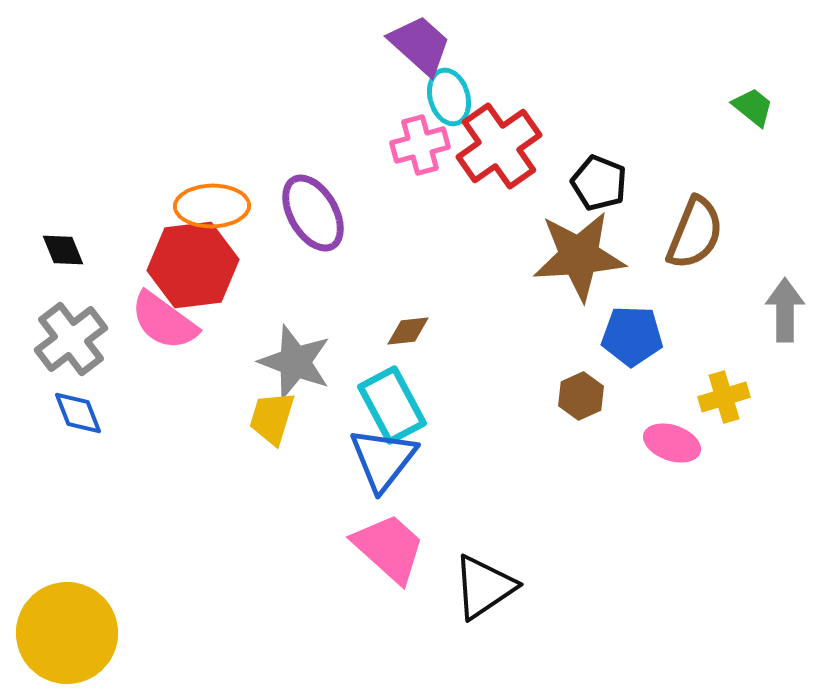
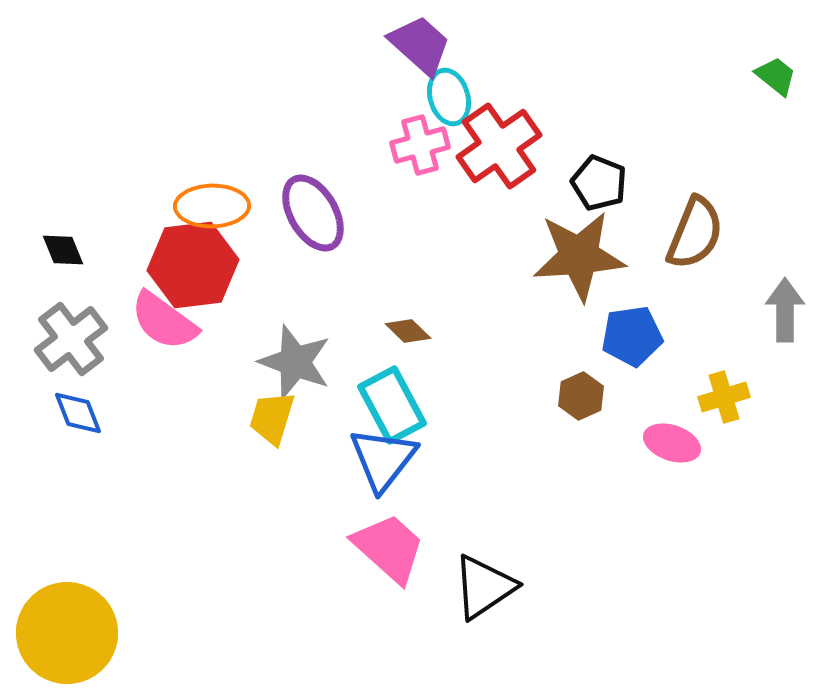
green trapezoid: moved 23 px right, 31 px up
brown diamond: rotated 51 degrees clockwise
blue pentagon: rotated 10 degrees counterclockwise
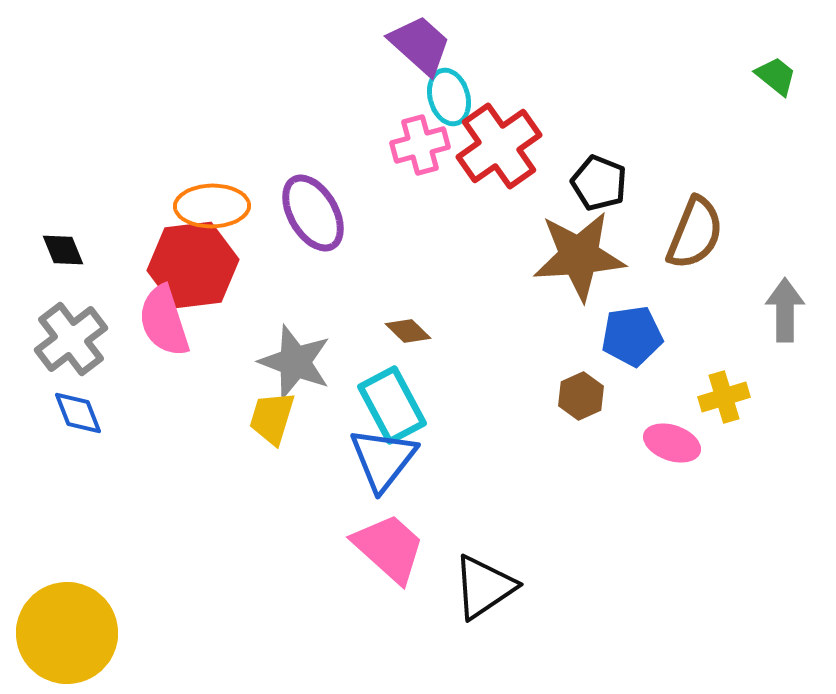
pink semicircle: rotated 36 degrees clockwise
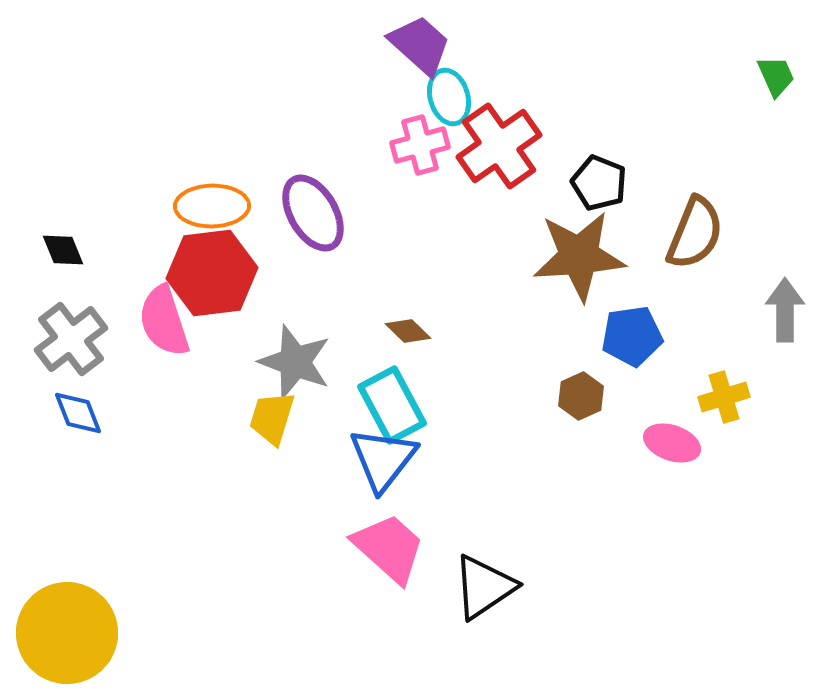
green trapezoid: rotated 27 degrees clockwise
red hexagon: moved 19 px right, 8 px down
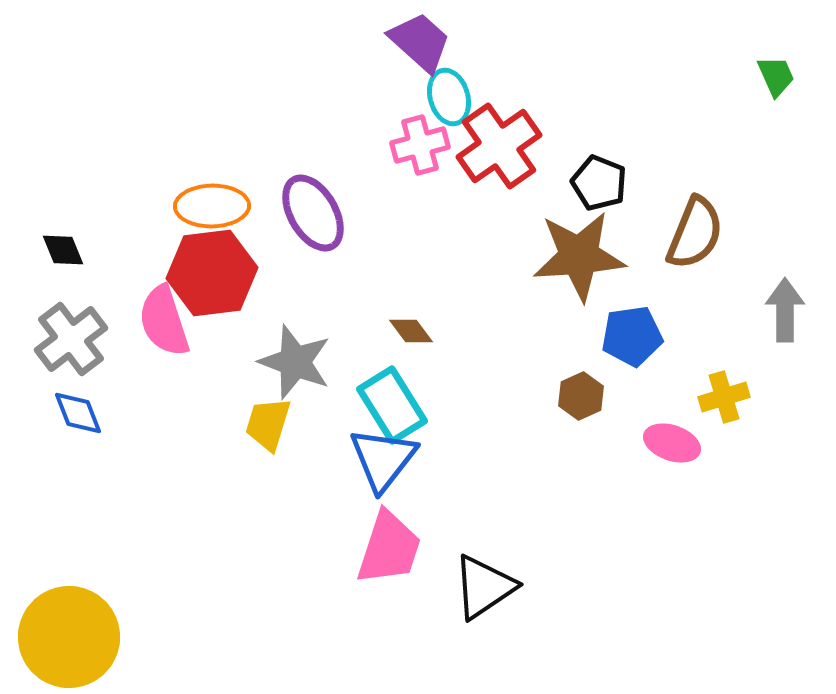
purple trapezoid: moved 3 px up
brown diamond: moved 3 px right; rotated 9 degrees clockwise
cyan rectangle: rotated 4 degrees counterclockwise
yellow trapezoid: moved 4 px left, 6 px down
pink trapezoid: rotated 66 degrees clockwise
yellow circle: moved 2 px right, 4 px down
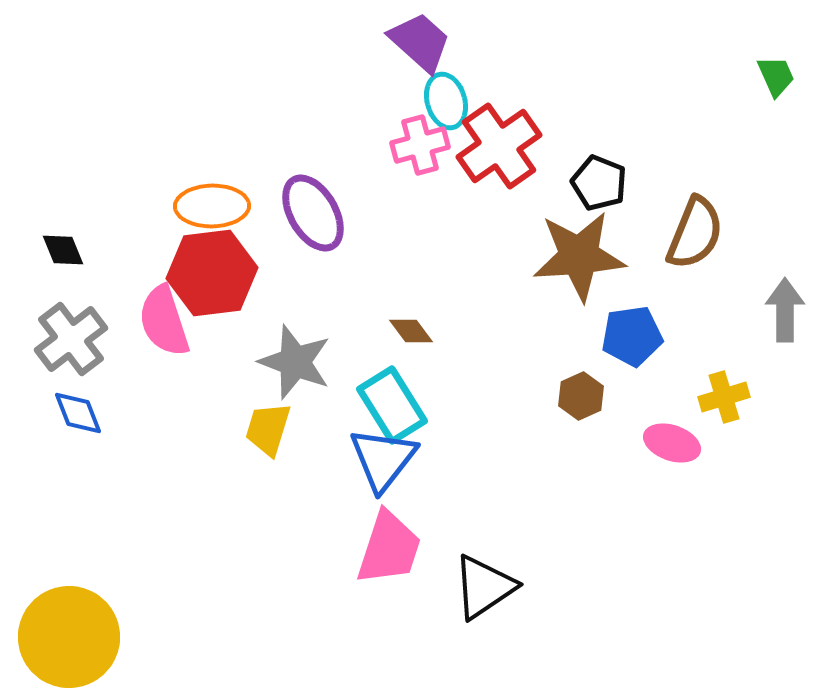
cyan ellipse: moved 3 px left, 4 px down
yellow trapezoid: moved 5 px down
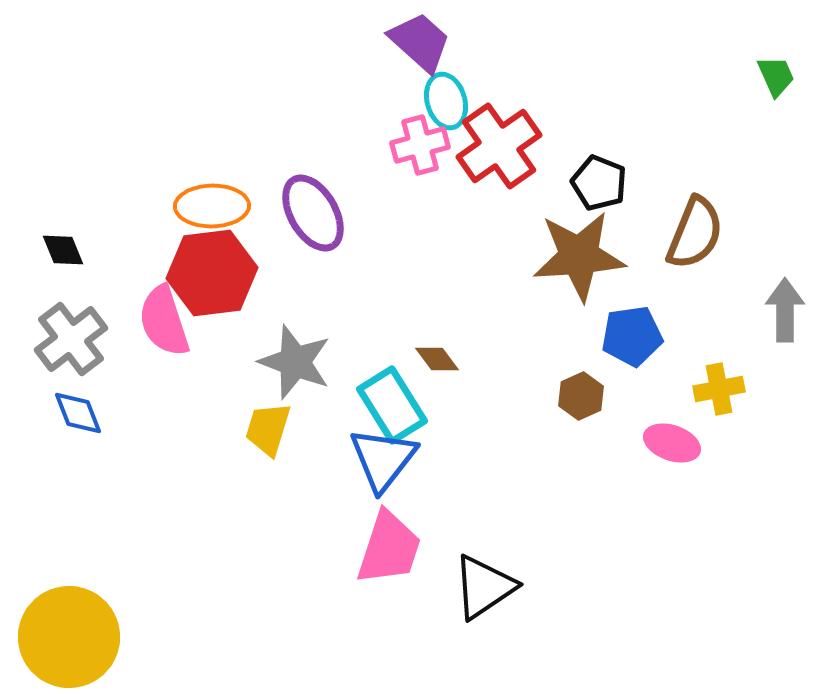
brown diamond: moved 26 px right, 28 px down
yellow cross: moved 5 px left, 8 px up; rotated 6 degrees clockwise
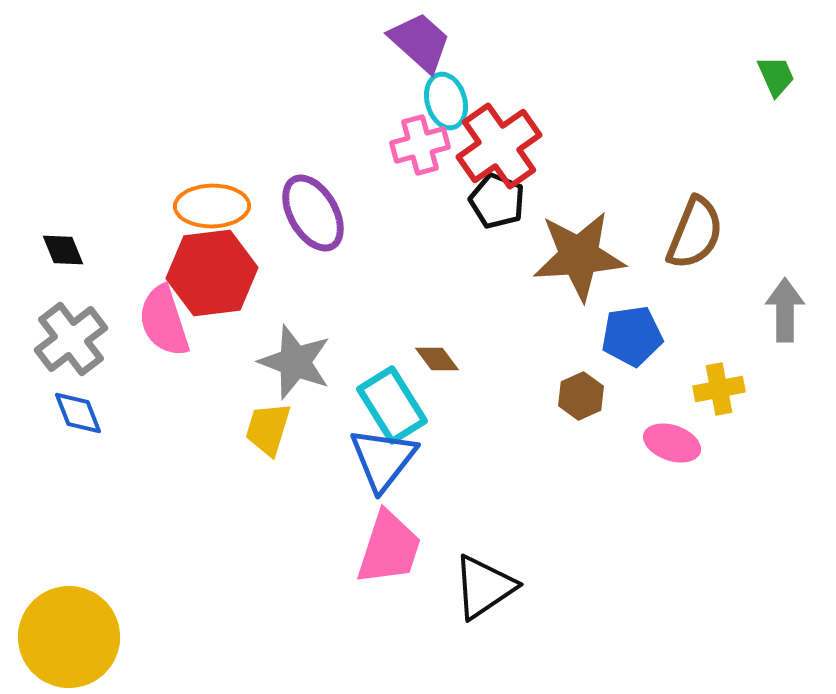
black pentagon: moved 102 px left, 18 px down
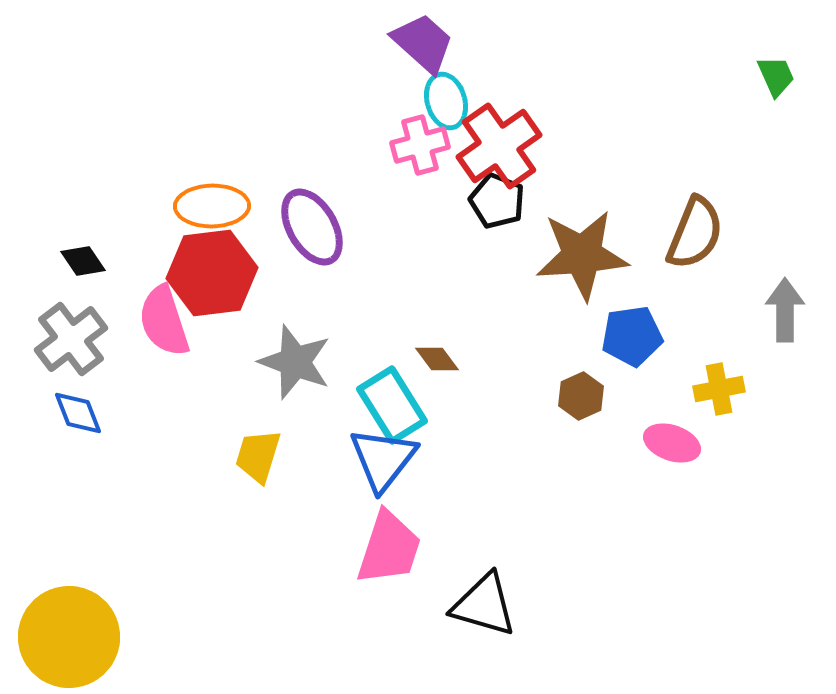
purple trapezoid: moved 3 px right, 1 px down
purple ellipse: moved 1 px left, 14 px down
black diamond: moved 20 px right, 11 px down; rotated 12 degrees counterclockwise
brown star: moved 3 px right, 1 px up
yellow trapezoid: moved 10 px left, 27 px down
black triangle: moved 18 px down; rotated 50 degrees clockwise
